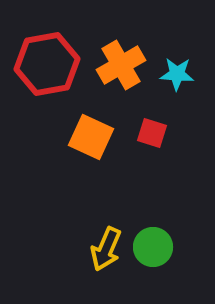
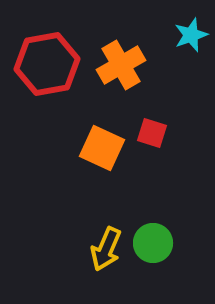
cyan star: moved 14 px right, 39 px up; rotated 24 degrees counterclockwise
orange square: moved 11 px right, 11 px down
green circle: moved 4 px up
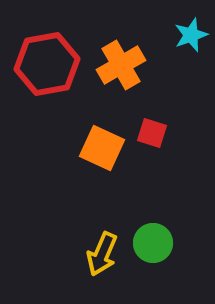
yellow arrow: moved 4 px left, 5 px down
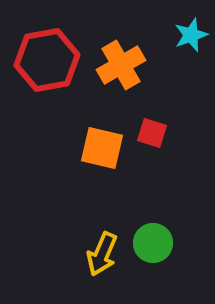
red hexagon: moved 4 px up
orange square: rotated 12 degrees counterclockwise
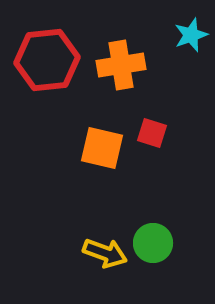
red hexagon: rotated 4 degrees clockwise
orange cross: rotated 21 degrees clockwise
yellow arrow: moved 3 px right, 1 px up; rotated 93 degrees counterclockwise
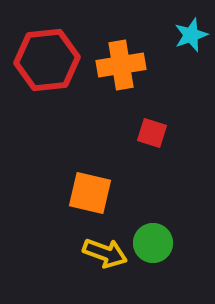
orange square: moved 12 px left, 45 px down
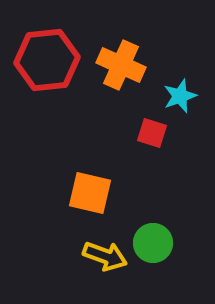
cyan star: moved 11 px left, 61 px down
orange cross: rotated 33 degrees clockwise
yellow arrow: moved 3 px down
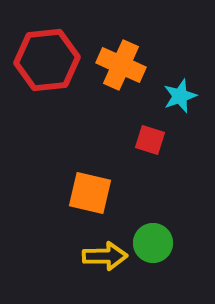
red square: moved 2 px left, 7 px down
yellow arrow: rotated 21 degrees counterclockwise
